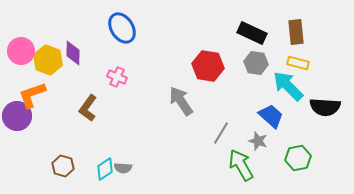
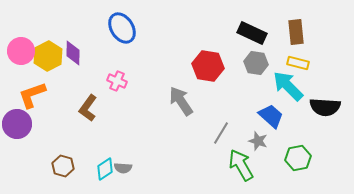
yellow hexagon: moved 4 px up; rotated 12 degrees clockwise
pink cross: moved 4 px down
purple circle: moved 8 px down
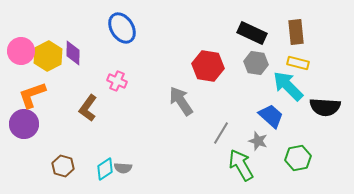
purple circle: moved 7 px right
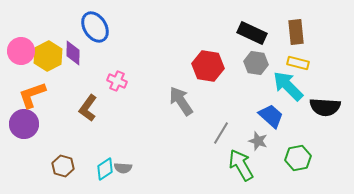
blue ellipse: moved 27 px left, 1 px up
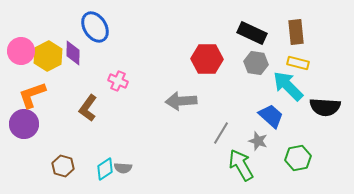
red hexagon: moved 1 px left, 7 px up; rotated 8 degrees counterclockwise
pink cross: moved 1 px right
gray arrow: rotated 60 degrees counterclockwise
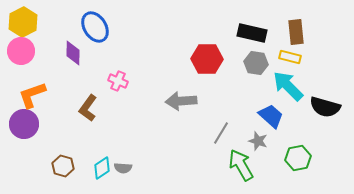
black rectangle: rotated 12 degrees counterclockwise
yellow hexagon: moved 25 px left, 34 px up
yellow rectangle: moved 8 px left, 6 px up
black semicircle: rotated 12 degrees clockwise
cyan diamond: moved 3 px left, 1 px up
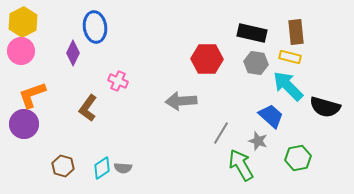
blue ellipse: rotated 24 degrees clockwise
purple diamond: rotated 25 degrees clockwise
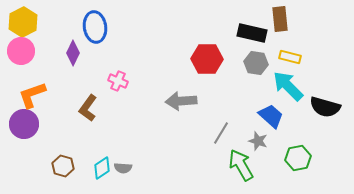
brown rectangle: moved 16 px left, 13 px up
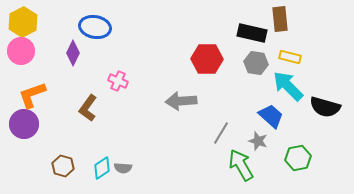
blue ellipse: rotated 72 degrees counterclockwise
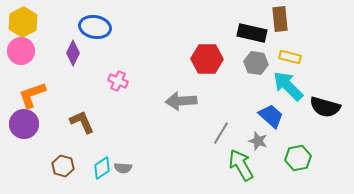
brown L-shape: moved 6 px left, 14 px down; rotated 120 degrees clockwise
